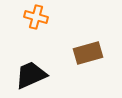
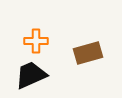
orange cross: moved 24 px down; rotated 15 degrees counterclockwise
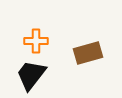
black trapezoid: rotated 28 degrees counterclockwise
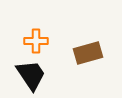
black trapezoid: rotated 108 degrees clockwise
